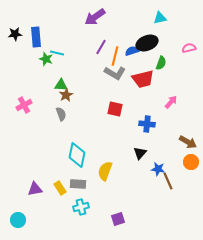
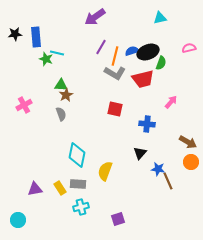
black ellipse: moved 1 px right, 9 px down
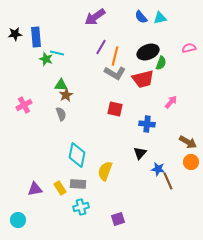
blue semicircle: moved 9 px right, 34 px up; rotated 112 degrees counterclockwise
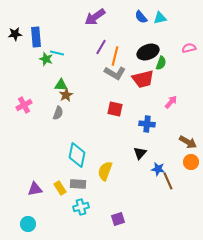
gray semicircle: moved 3 px left, 1 px up; rotated 40 degrees clockwise
cyan circle: moved 10 px right, 4 px down
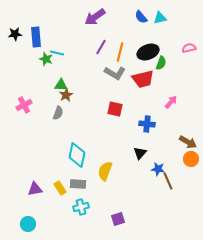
orange line: moved 5 px right, 4 px up
orange circle: moved 3 px up
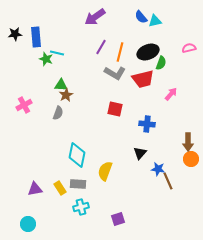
cyan triangle: moved 5 px left, 3 px down
pink arrow: moved 8 px up
brown arrow: rotated 60 degrees clockwise
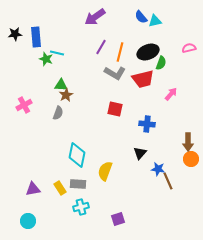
purple triangle: moved 2 px left
cyan circle: moved 3 px up
